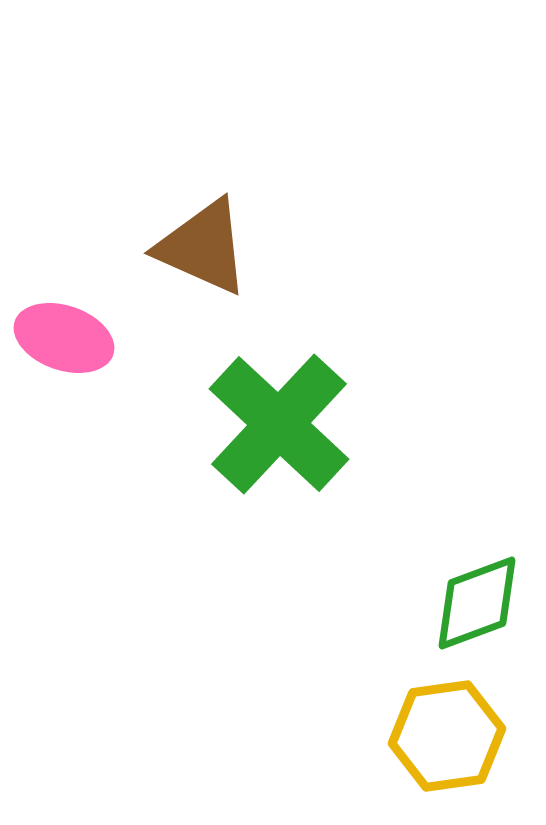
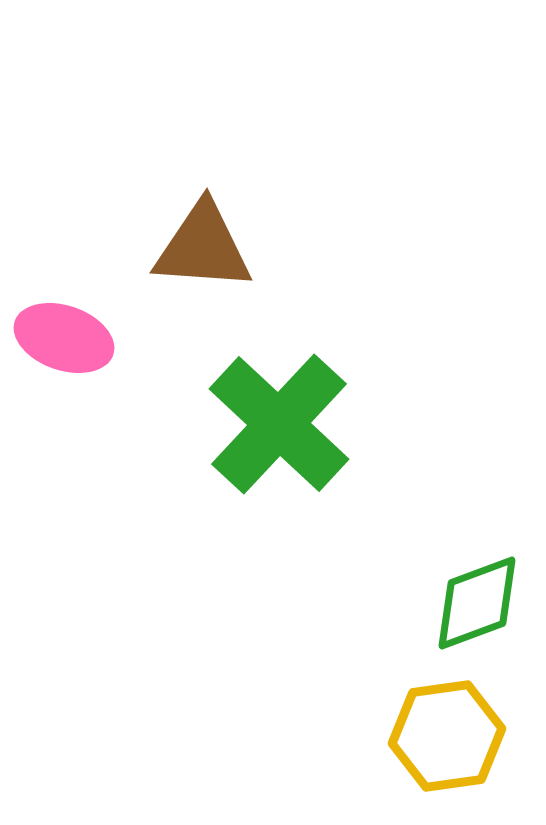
brown triangle: rotated 20 degrees counterclockwise
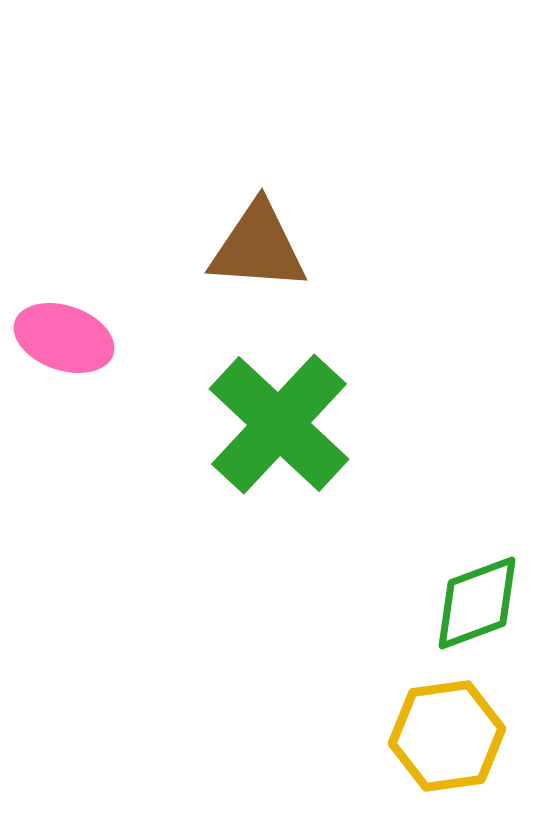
brown triangle: moved 55 px right
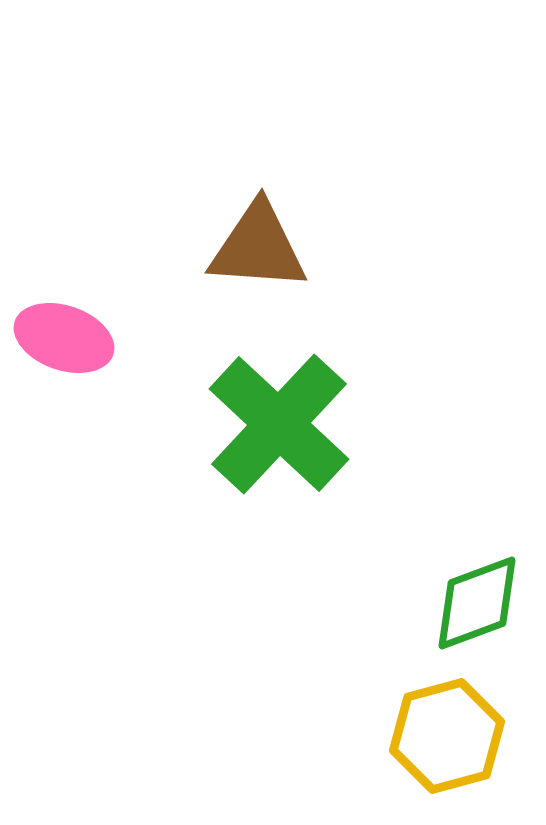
yellow hexagon: rotated 7 degrees counterclockwise
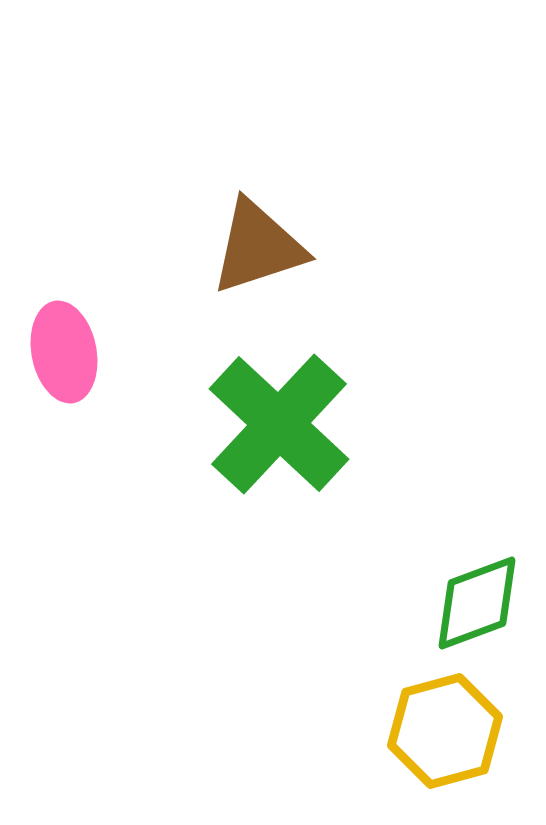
brown triangle: rotated 22 degrees counterclockwise
pink ellipse: moved 14 px down; rotated 60 degrees clockwise
yellow hexagon: moved 2 px left, 5 px up
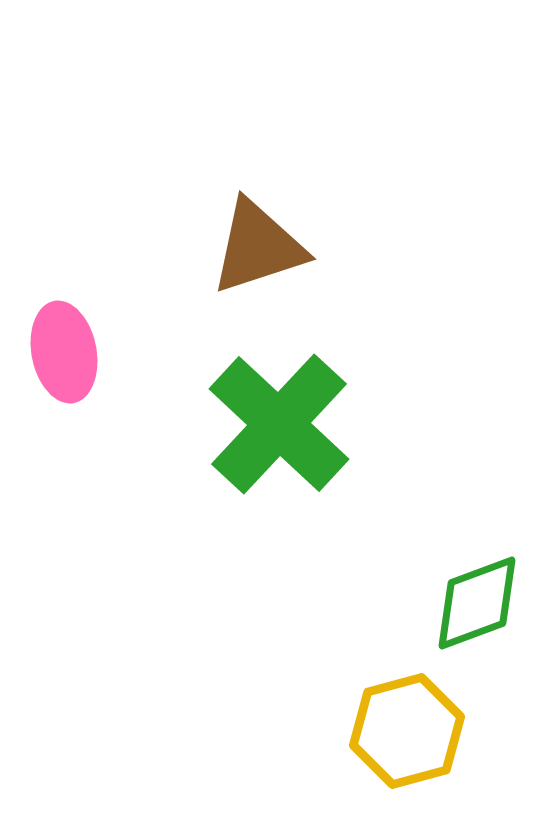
yellow hexagon: moved 38 px left
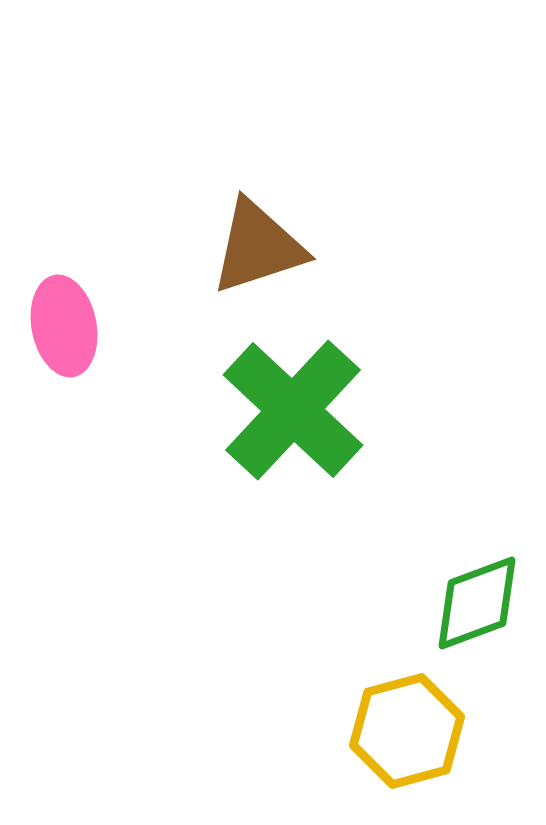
pink ellipse: moved 26 px up
green cross: moved 14 px right, 14 px up
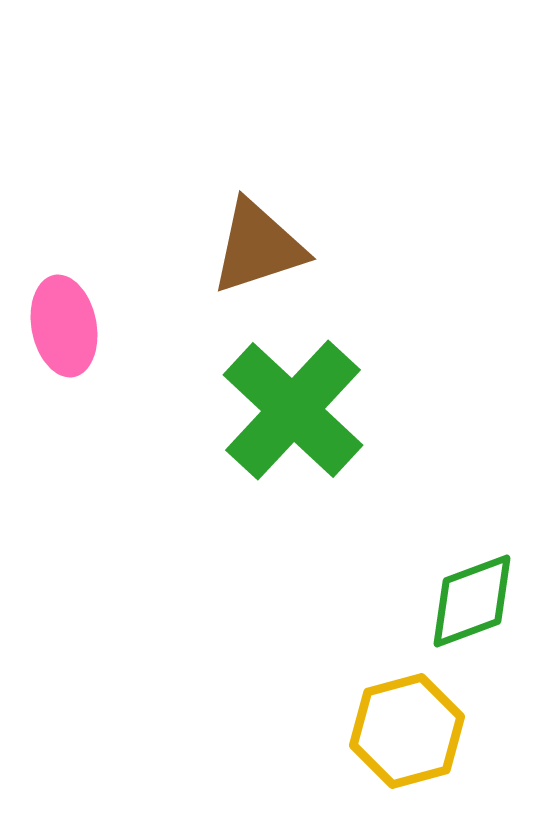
green diamond: moved 5 px left, 2 px up
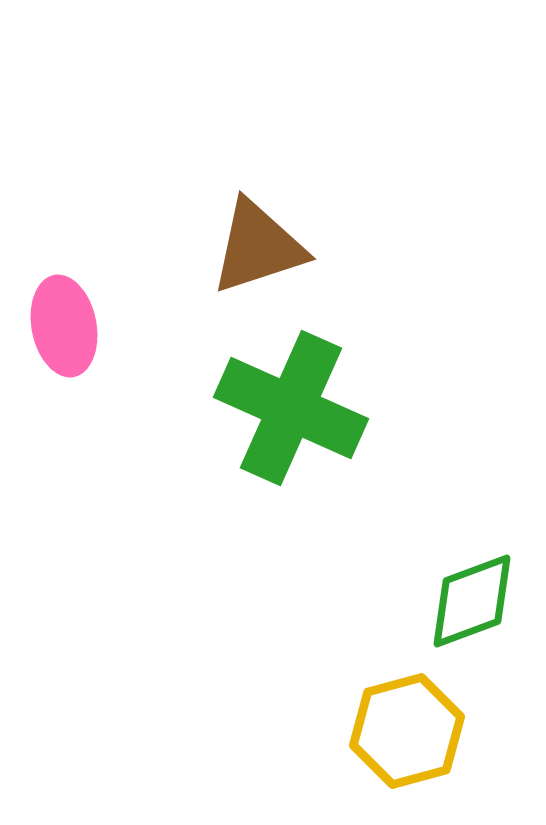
green cross: moved 2 px left, 2 px up; rotated 19 degrees counterclockwise
